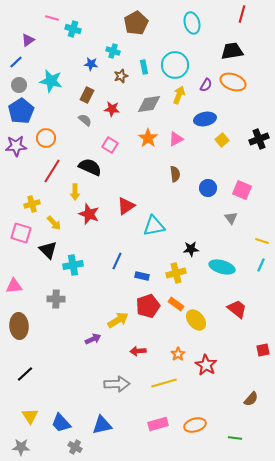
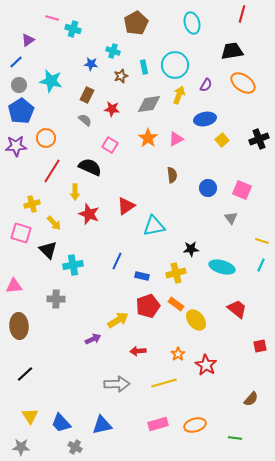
orange ellipse at (233, 82): moved 10 px right, 1 px down; rotated 15 degrees clockwise
brown semicircle at (175, 174): moved 3 px left, 1 px down
red square at (263, 350): moved 3 px left, 4 px up
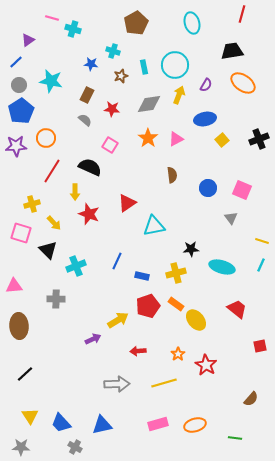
red triangle at (126, 206): moved 1 px right, 3 px up
cyan cross at (73, 265): moved 3 px right, 1 px down; rotated 12 degrees counterclockwise
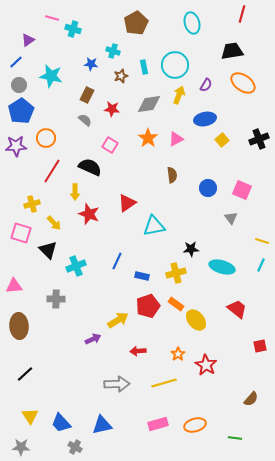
cyan star at (51, 81): moved 5 px up
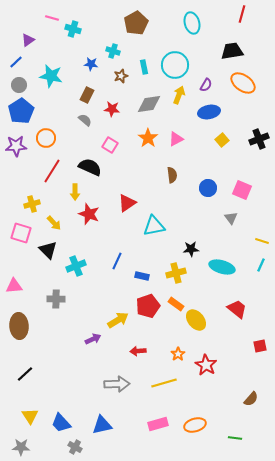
blue ellipse at (205, 119): moved 4 px right, 7 px up
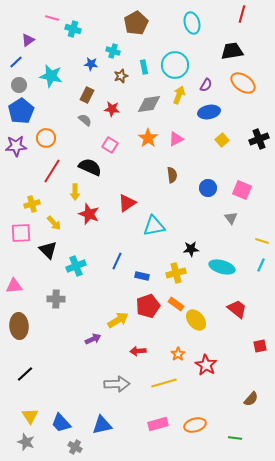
pink square at (21, 233): rotated 20 degrees counterclockwise
gray star at (21, 447): moved 5 px right, 5 px up; rotated 18 degrees clockwise
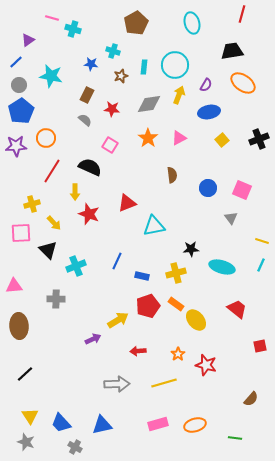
cyan rectangle at (144, 67): rotated 16 degrees clockwise
pink triangle at (176, 139): moved 3 px right, 1 px up
red triangle at (127, 203): rotated 12 degrees clockwise
red star at (206, 365): rotated 15 degrees counterclockwise
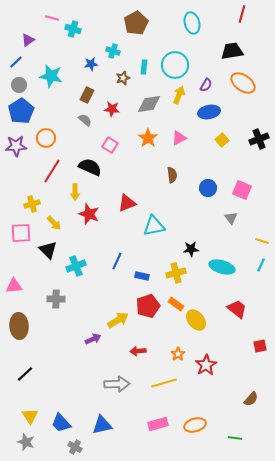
blue star at (91, 64): rotated 16 degrees counterclockwise
brown star at (121, 76): moved 2 px right, 2 px down
red star at (206, 365): rotated 25 degrees clockwise
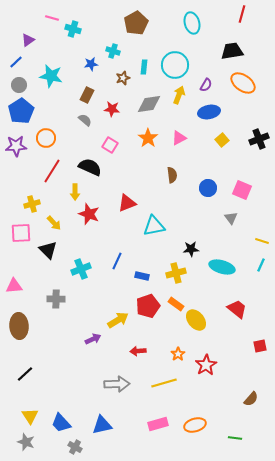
cyan cross at (76, 266): moved 5 px right, 3 px down
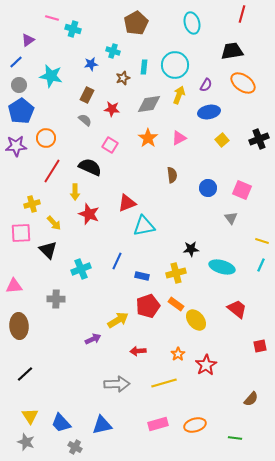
cyan triangle at (154, 226): moved 10 px left
